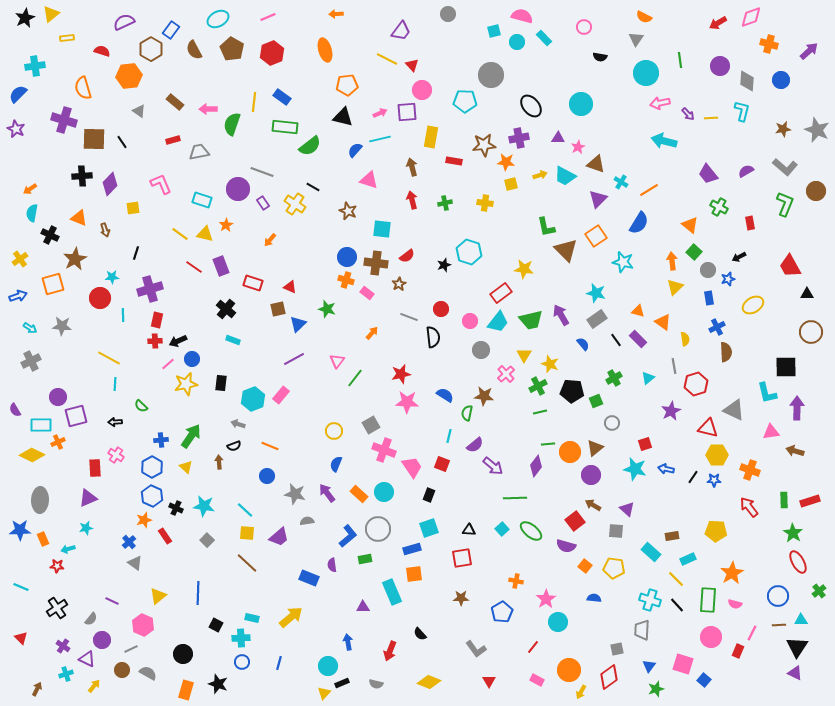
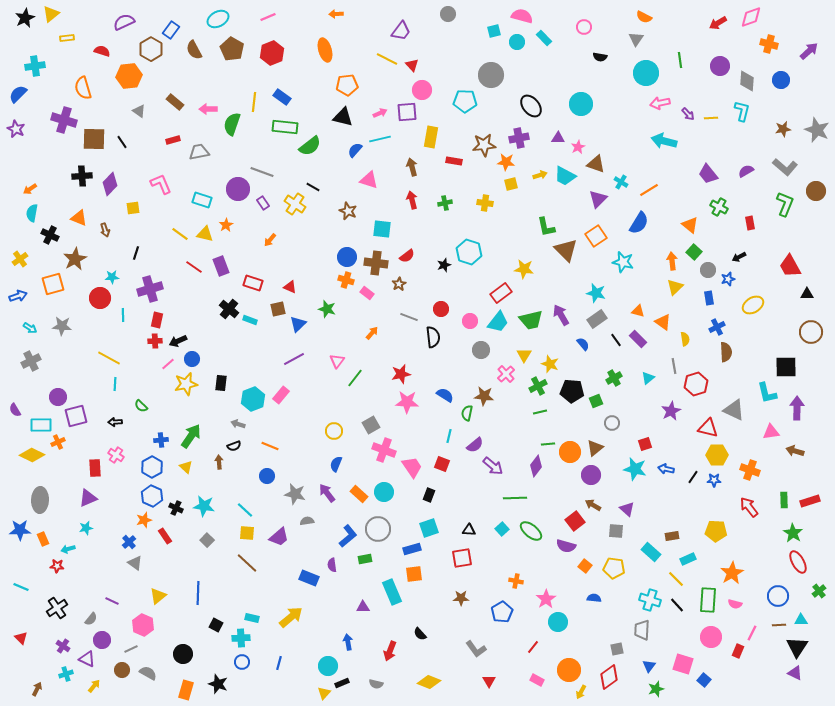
black cross at (226, 309): moved 3 px right
cyan rectangle at (233, 340): moved 17 px right, 20 px up
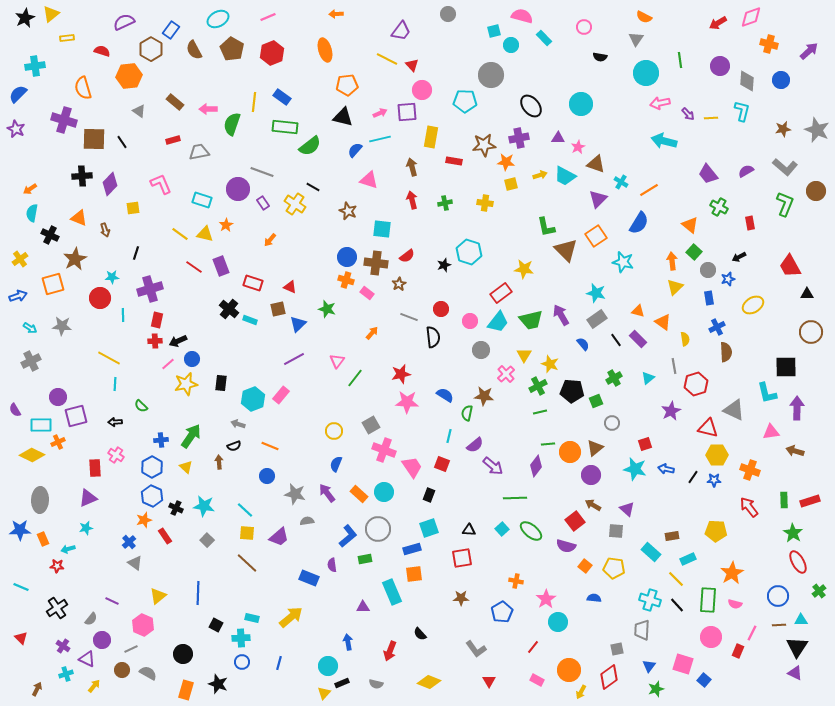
cyan circle at (517, 42): moved 6 px left, 3 px down
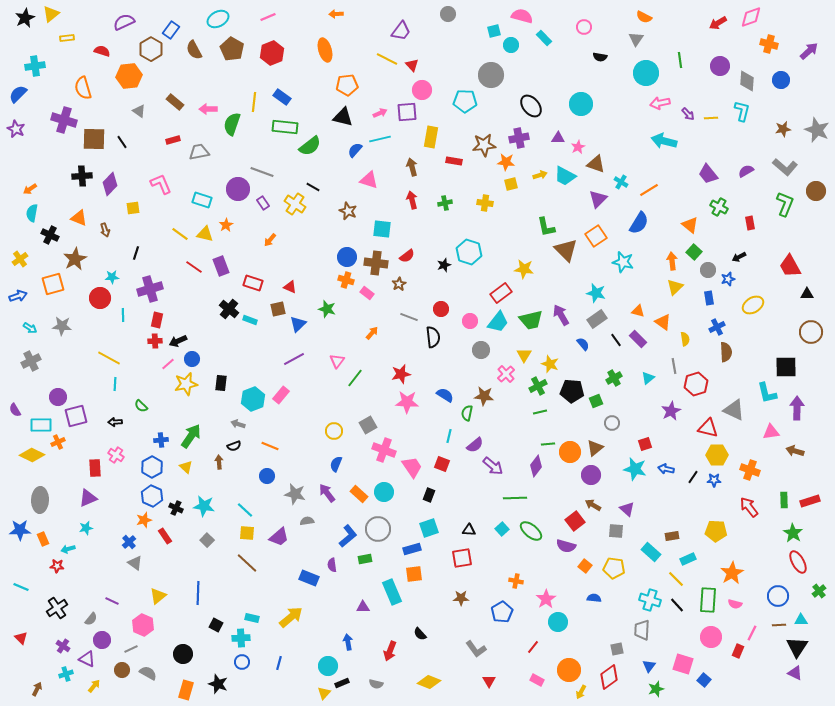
gray square at (371, 425): moved 3 px left
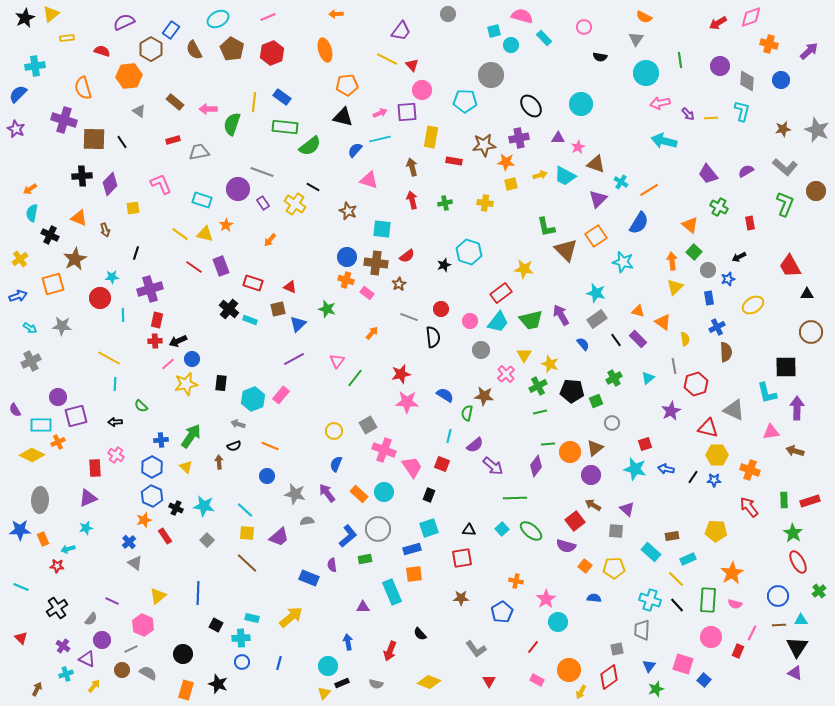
yellow pentagon at (614, 568): rotated 10 degrees counterclockwise
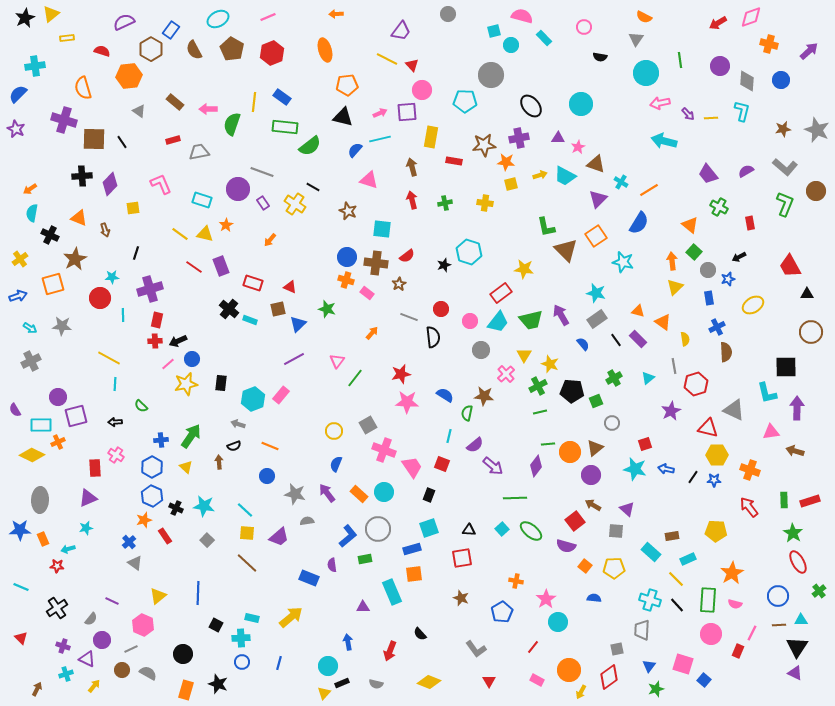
brown star at (461, 598): rotated 21 degrees clockwise
pink circle at (711, 637): moved 3 px up
purple cross at (63, 646): rotated 16 degrees counterclockwise
